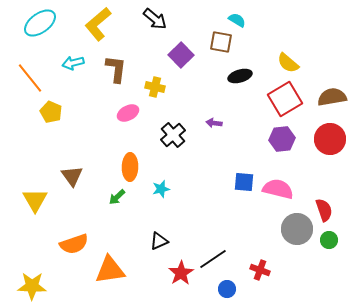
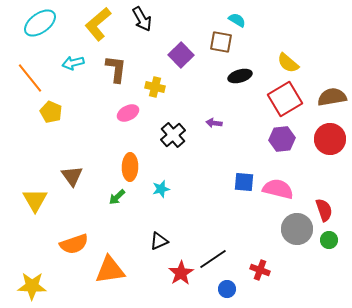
black arrow: moved 13 px left; rotated 20 degrees clockwise
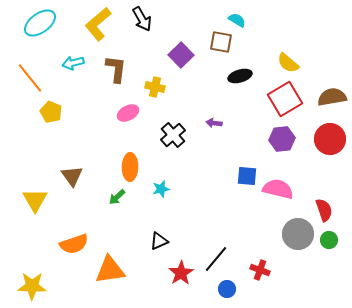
blue square: moved 3 px right, 6 px up
gray circle: moved 1 px right, 5 px down
black line: moved 3 px right; rotated 16 degrees counterclockwise
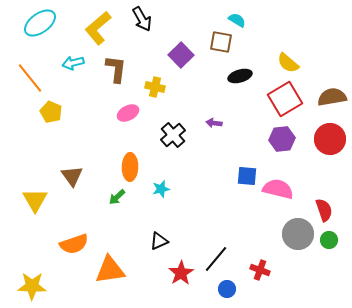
yellow L-shape: moved 4 px down
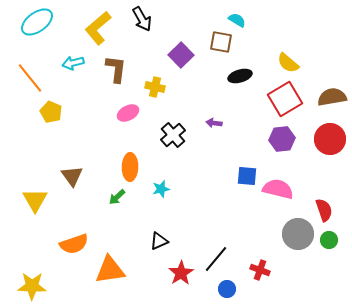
cyan ellipse: moved 3 px left, 1 px up
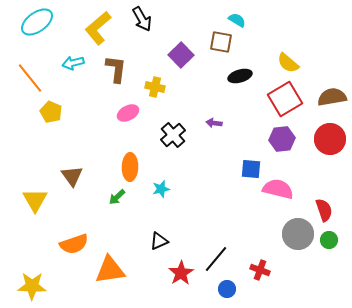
blue square: moved 4 px right, 7 px up
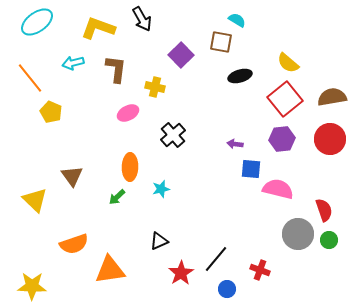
yellow L-shape: rotated 60 degrees clockwise
red square: rotated 8 degrees counterclockwise
purple arrow: moved 21 px right, 21 px down
yellow triangle: rotated 16 degrees counterclockwise
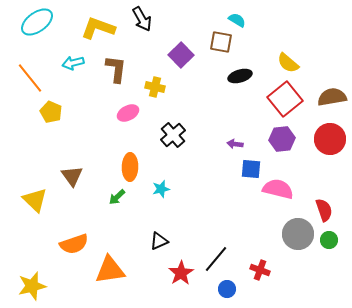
yellow star: rotated 16 degrees counterclockwise
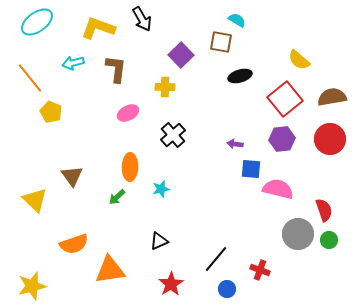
yellow semicircle: moved 11 px right, 3 px up
yellow cross: moved 10 px right; rotated 12 degrees counterclockwise
red star: moved 10 px left, 11 px down
